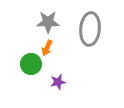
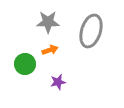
gray ellipse: moved 1 px right, 2 px down; rotated 12 degrees clockwise
orange arrow: moved 3 px right, 2 px down; rotated 133 degrees counterclockwise
green circle: moved 6 px left
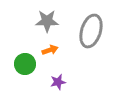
gray star: moved 1 px left, 1 px up
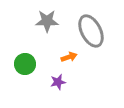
gray ellipse: rotated 44 degrees counterclockwise
orange arrow: moved 19 px right, 7 px down
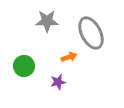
gray ellipse: moved 2 px down
green circle: moved 1 px left, 2 px down
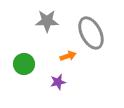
orange arrow: moved 1 px left, 1 px up
green circle: moved 2 px up
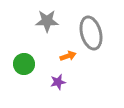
gray ellipse: rotated 12 degrees clockwise
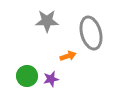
green circle: moved 3 px right, 12 px down
purple star: moved 7 px left, 3 px up
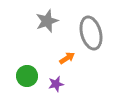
gray star: rotated 20 degrees counterclockwise
orange arrow: moved 1 px left, 2 px down; rotated 14 degrees counterclockwise
purple star: moved 5 px right, 5 px down
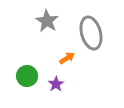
gray star: rotated 20 degrees counterclockwise
purple star: rotated 21 degrees counterclockwise
